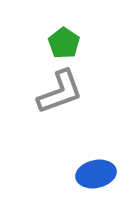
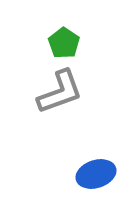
blue ellipse: rotated 6 degrees counterclockwise
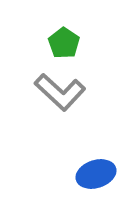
gray L-shape: rotated 63 degrees clockwise
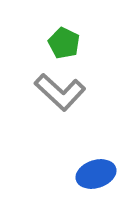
green pentagon: rotated 8 degrees counterclockwise
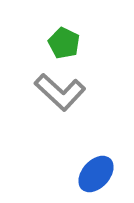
blue ellipse: rotated 30 degrees counterclockwise
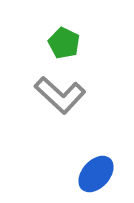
gray L-shape: moved 3 px down
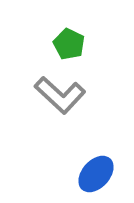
green pentagon: moved 5 px right, 1 px down
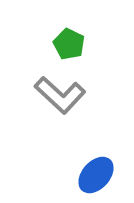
blue ellipse: moved 1 px down
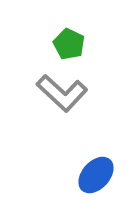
gray L-shape: moved 2 px right, 2 px up
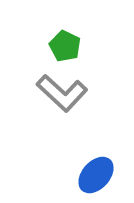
green pentagon: moved 4 px left, 2 px down
